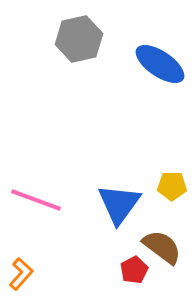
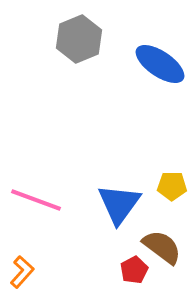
gray hexagon: rotated 9 degrees counterclockwise
orange L-shape: moved 1 px right, 2 px up
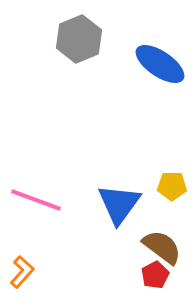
red pentagon: moved 21 px right, 5 px down
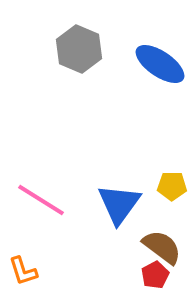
gray hexagon: moved 10 px down; rotated 15 degrees counterclockwise
pink line: moved 5 px right; rotated 12 degrees clockwise
orange L-shape: moved 1 px right, 1 px up; rotated 120 degrees clockwise
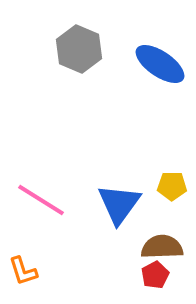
brown semicircle: rotated 39 degrees counterclockwise
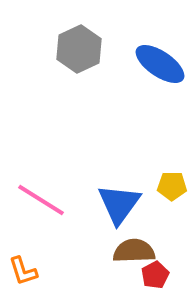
gray hexagon: rotated 12 degrees clockwise
brown semicircle: moved 28 px left, 4 px down
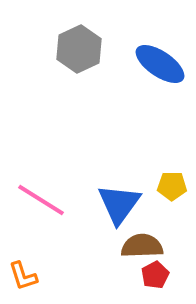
brown semicircle: moved 8 px right, 5 px up
orange L-shape: moved 5 px down
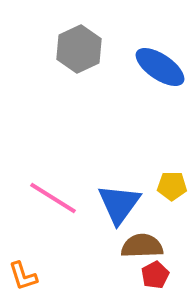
blue ellipse: moved 3 px down
pink line: moved 12 px right, 2 px up
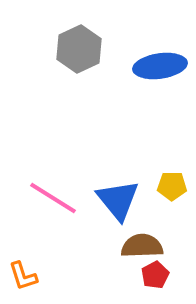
blue ellipse: moved 1 px up; rotated 42 degrees counterclockwise
blue triangle: moved 1 px left, 4 px up; rotated 15 degrees counterclockwise
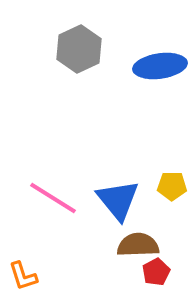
brown semicircle: moved 4 px left, 1 px up
red pentagon: moved 1 px right, 3 px up
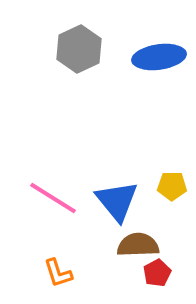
blue ellipse: moved 1 px left, 9 px up
blue triangle: moved 1 px left, 1 px down
red pentagon: moved 1 px right, 1 px down
orange L-shape: moved 35 px right, 3 px up
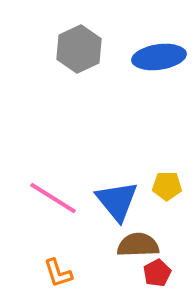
yellow pentagon: moved 5 px left
